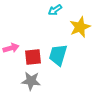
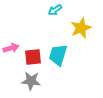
yellow star: moved 1 px right, 1 px down
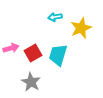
cyan arrow: moved 7 px down; rotated 24 degrees clockwise
red square: moved 4 px up; rotated 24 degrees counterclockwise
gray star: moved 1 px down; rotated 24 degrees clockwise
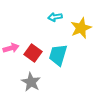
red square: rotated 24 degrees counterclockwise
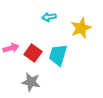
cyan arrow: moved 6 px left
gray star: rotated 18 degrees counterclockwise
